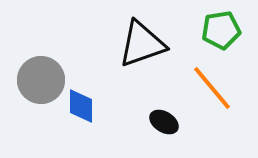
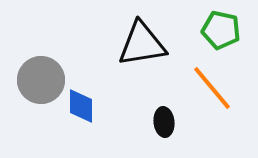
green pentagon: rotated 21 degrees clockwise
black triangle: rotated 10 degrees clockwise
black ellipse: rotated 52 degrees clockwise
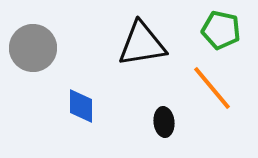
gray circle: moved 8 px left, 32 px up
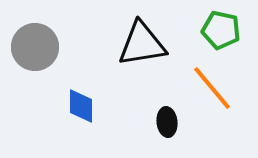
gray circle: moved 2 px right, 1 px up
black ellipse: moved 3 px right
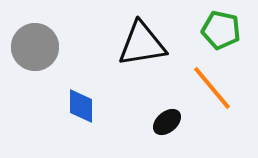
black ellipse: rotated 56 degrees clockwise
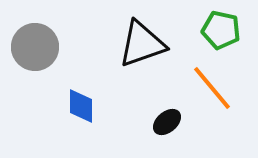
black triangle: rotated 10 degrees counterclockwise
